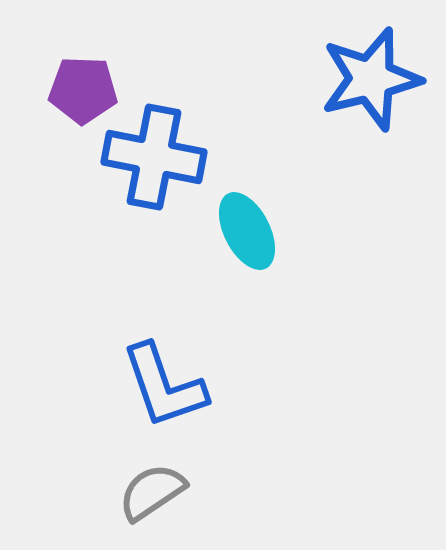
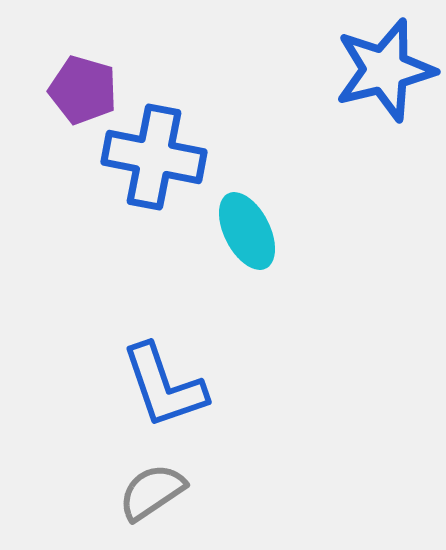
blue star: moved 14 px right, 9 px up
purple pentagon: rotated 14 degrees clockwise
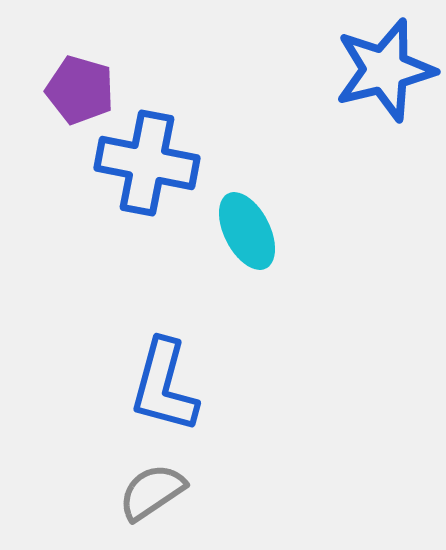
purple pentagon: moved 3 px left
blue cross: moved 7 px left, 6 px down
blue L-shape: rotated 34 degrees clockwise
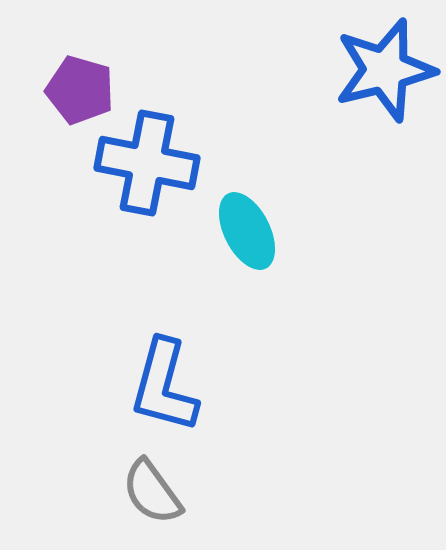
gray semicircle: rotated 92 degrees counterclockwise
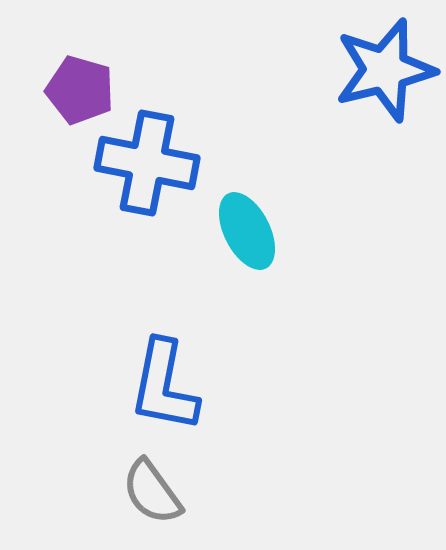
blue L-shape: rotated 4 degrees counterclockwise
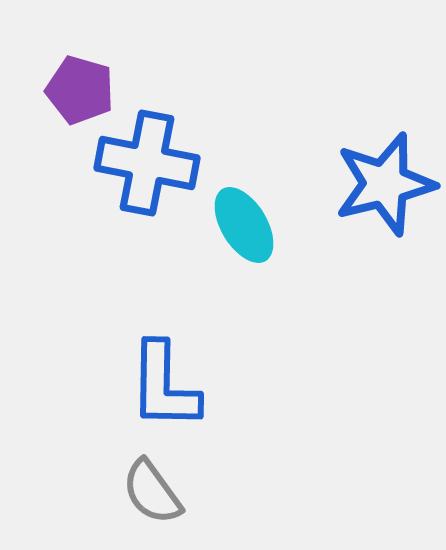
blue star: moved 114 px down
cyan ellipse: moved 3 px left, 6 px up; rotated 4 degrees counterclockwise
blue L-shape: rotated 10 degrees counterclockwise
